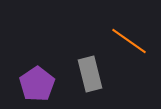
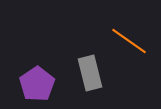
gray rectangle: moved 1 px up
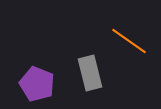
purple pentagon: rotated 16 degrees counterclockwise
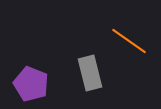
purple pentagon: moved 6 px left
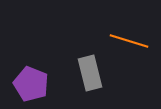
orange line: rotated 18 degrees counterclockwise
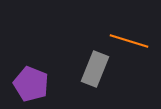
gray rectangle: moved 5 px right, 4 px up; rotated 36 degrees clockwise
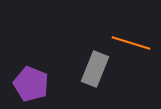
orange line: moved 2 px right, 2 px down
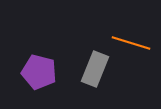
purple pentagon: moved 8 px right, 12 px up; rotated 8 degrees counterclockwise
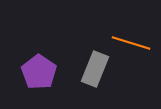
purple pentagon: rotated 20 degrees clockwise
